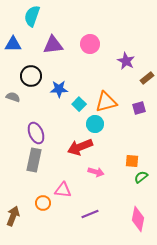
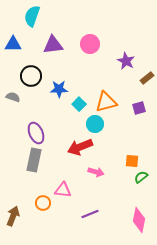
pink diamond: moved 1 px right, 1 px down
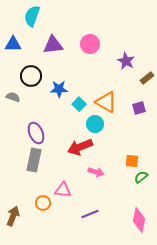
orange triangle: rotated 45 degrees clockwise
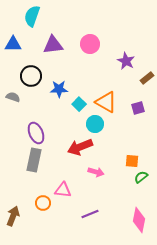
purple square: moved 1 px left
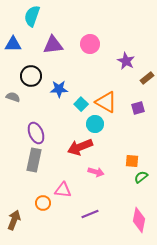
cyan square: moved 2 px right
brown arrow: moved 1 px right, 4 px down
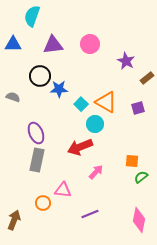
black circle: moved 9 px right
gray rectangle: moved 3 px right
pink arrow: rotated 63 degrees counterclockwise
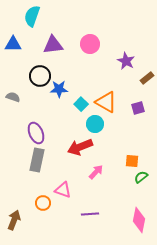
pink triangle: rotated 12 degrees clockwise
purple line: rotated 18 degrees clockwise
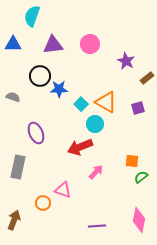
gray rectangle: moved 19 px left, 7 px down
purple line: moved 7 px right, 12 px down
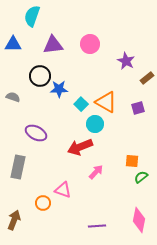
purple ellipse: rotated 40 degrees counterclockwise
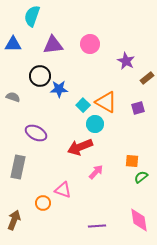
cyan square: moved 2 px right, 1 px down
pink diamond: rotated 20 degrees counterclockwise
